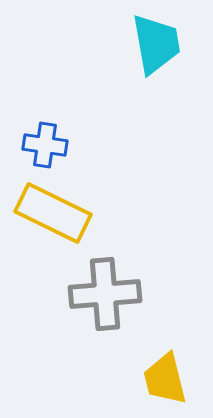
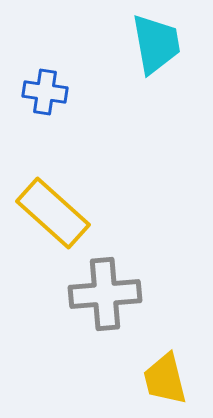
blue cross: moved 53 px up
yellow rectangle: rotated 16 degrees clockwise
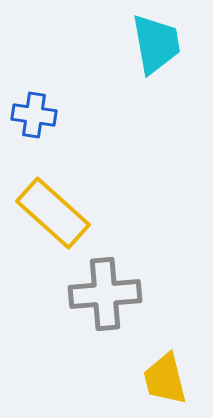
blue cross: moved 11 px left, 23 px down
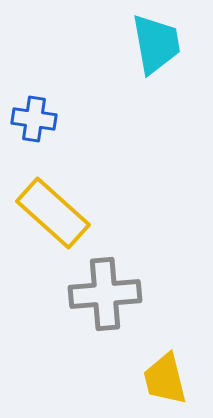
blue cross: moved 4 px down
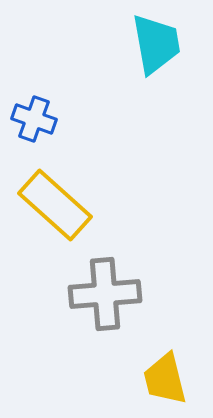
blue cross: rotated 12 degrees clockwise
yellow rectangle: moved 2 px right, 8 px up
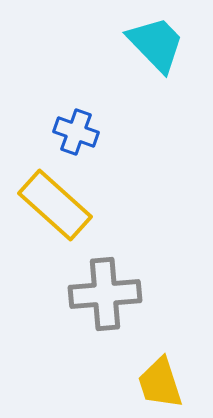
cyan trapezoid: rotated 34 degrees counterclockwise
blue cross: moved 42 px right, 13 px down
yellow trapezoid: moved 5 px left, 4 px down; rotated 4 degrees counterclockwise
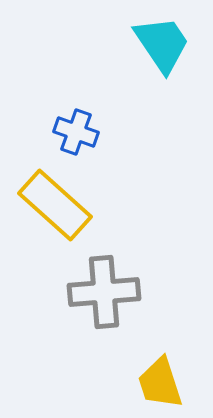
cyan trapezoid: moved 6 px right; rotated 10 degrees clockwise
gray cross: moved 1 px left, 2 px up
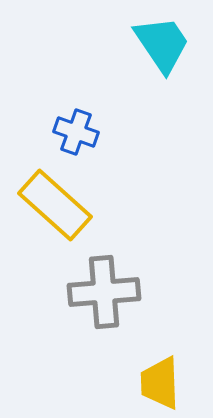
yellow trapezoid: rotated 16 degrees clockwise
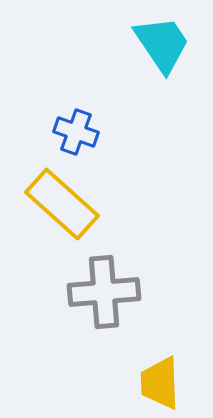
yellow rectangle: moved 7 px right, 1 px up
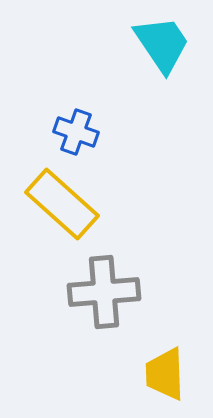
yellow trapezoid: moved 5 px right, 9 px up
